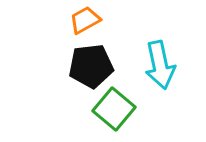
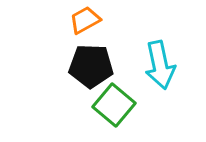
black pentagon: rotated 9 degrees clockwise
green square: moved 4 px up
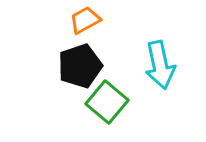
black pentagon: moved 11 px left; rotated 21 degrees counterclockwise
green square: moved 7 px left, 3 px up
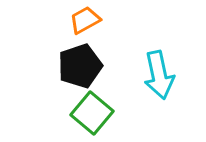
cyan arrow: moved 1 px left, 10 px down
green square: moved 15 px left, 11 px down
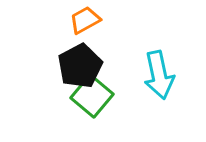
black pentagon: rotated 9 degrees counterclockwise
green square: moved 17 px up
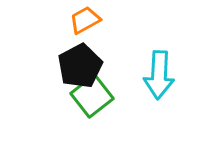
cyan arrow: rotated 15 degrees clockwise
green square: rotated 12 degrees clockwise
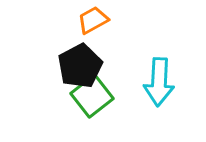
orange trapezoid: moved 8 px right
cyan arrow: moved 7 px down
